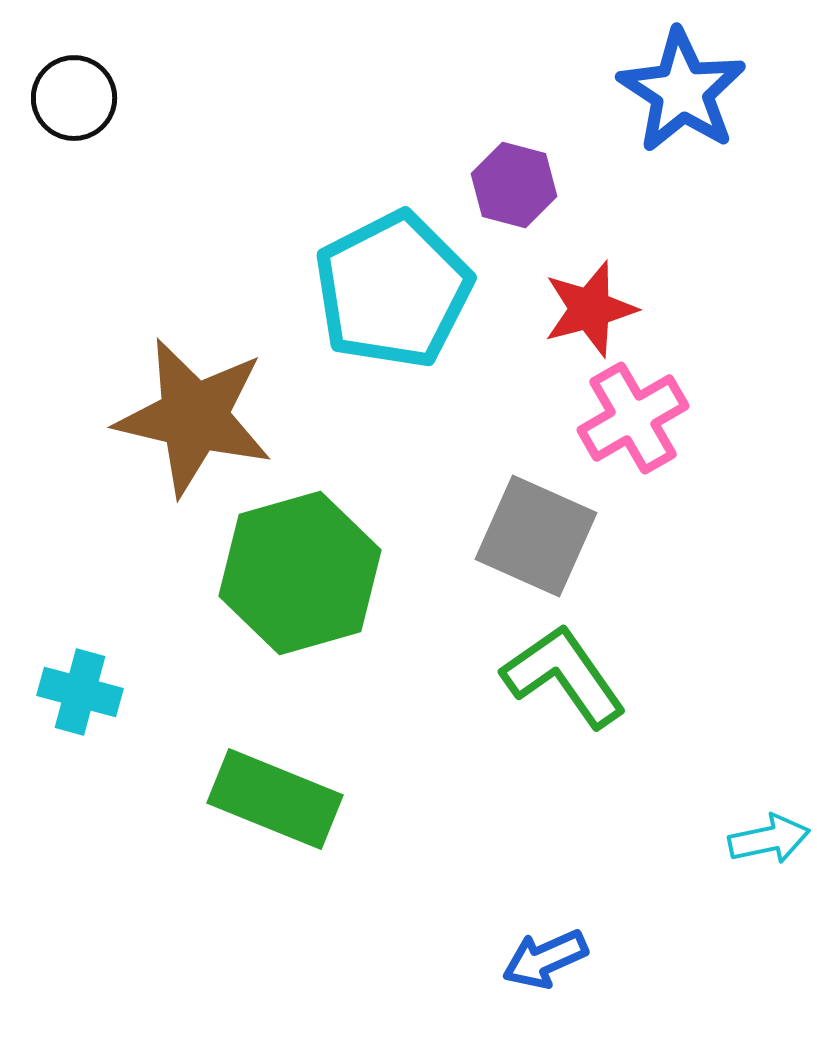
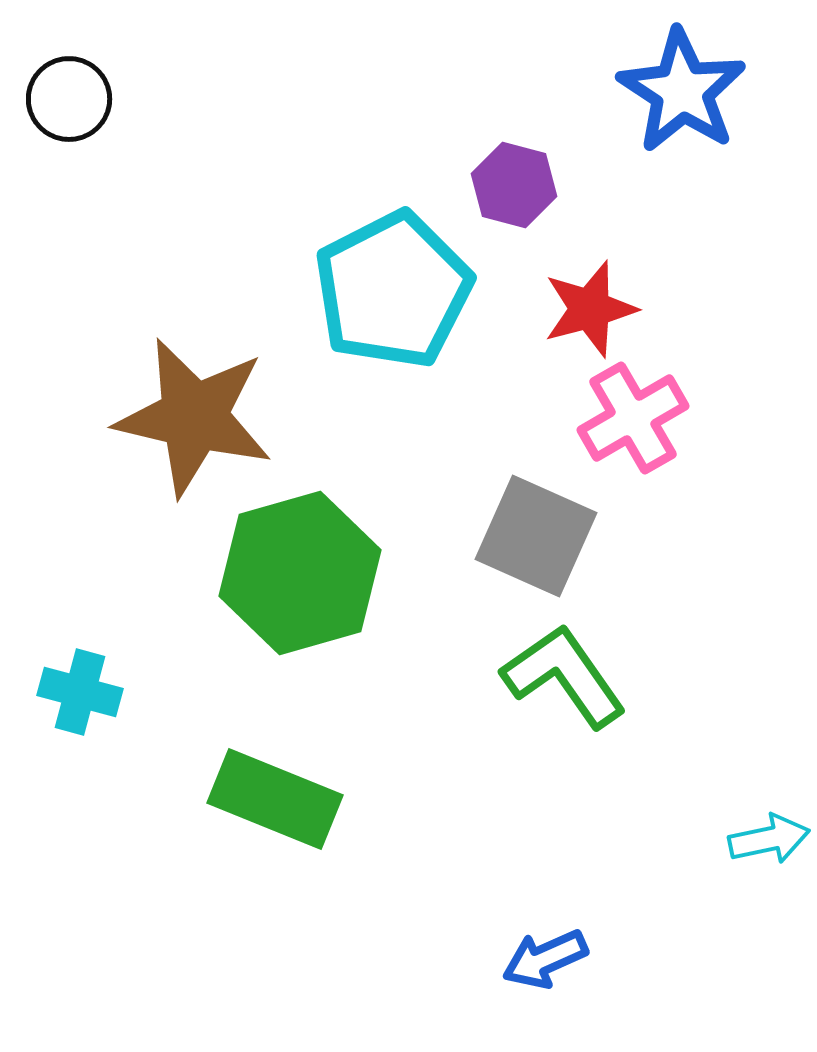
black circle: moved 5 px left, 1 px down
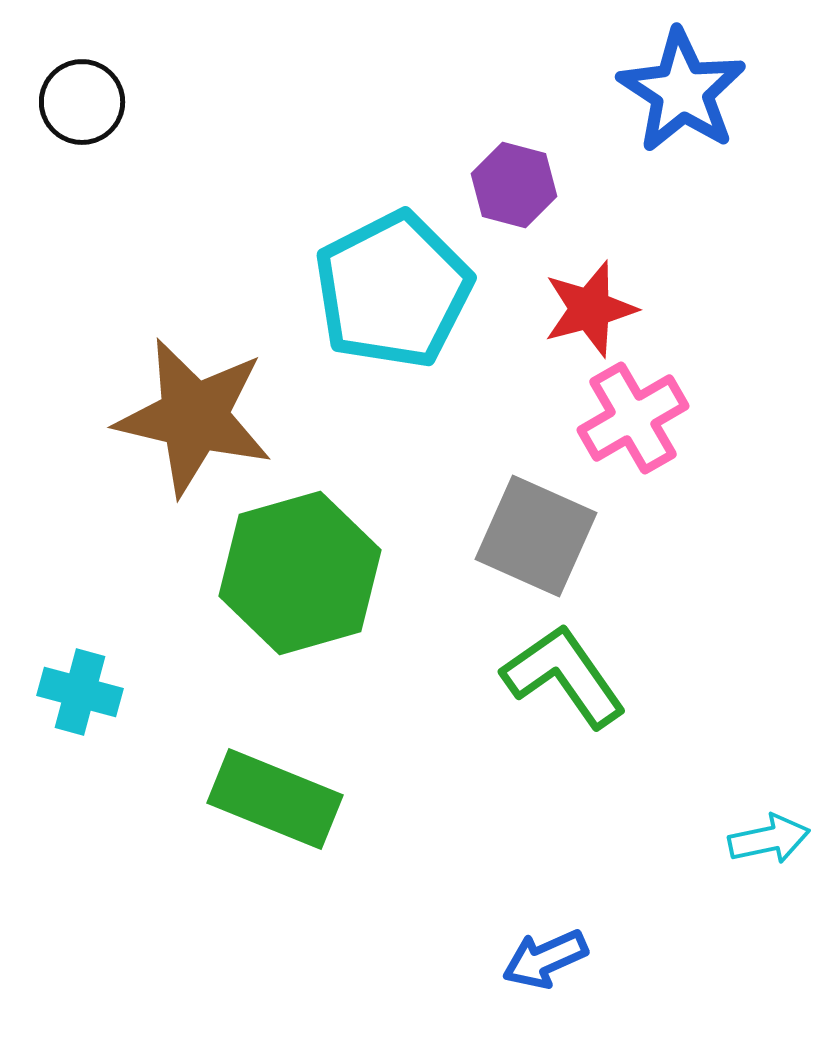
black circle: moved 13 px right, 3 px down
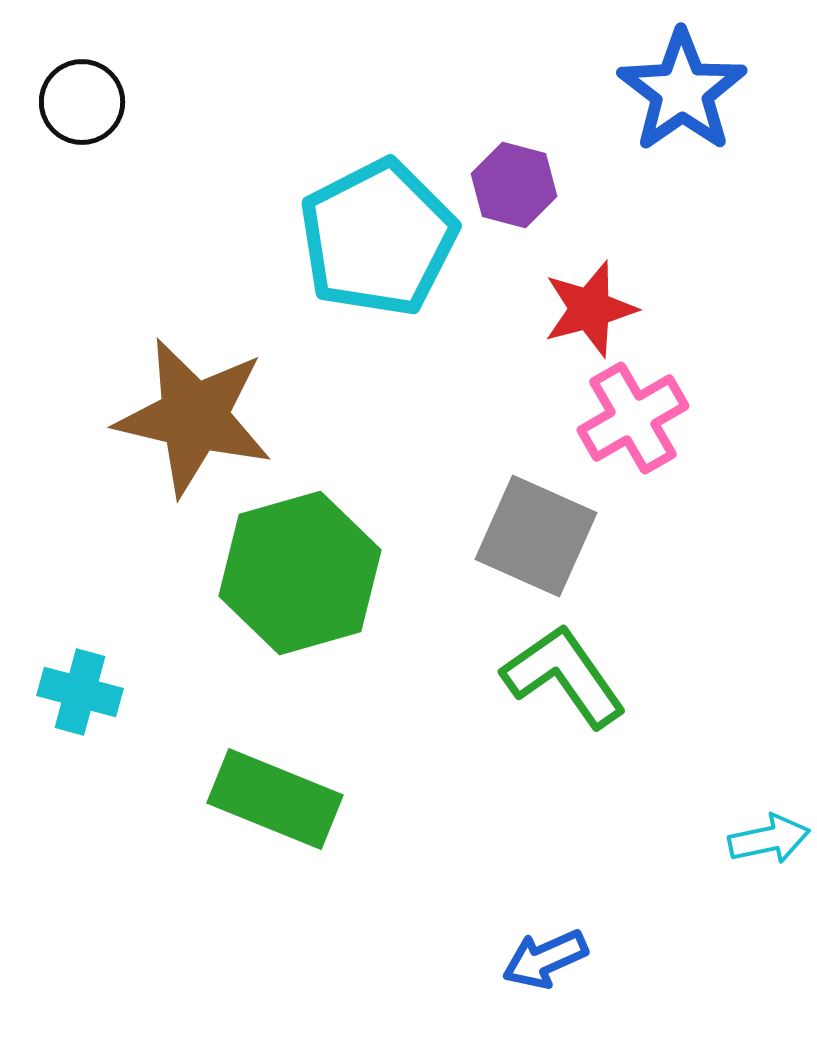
blue star: rotated 4 degrees clockwise
cyan pentagon: moved 15 px left, 52 px up
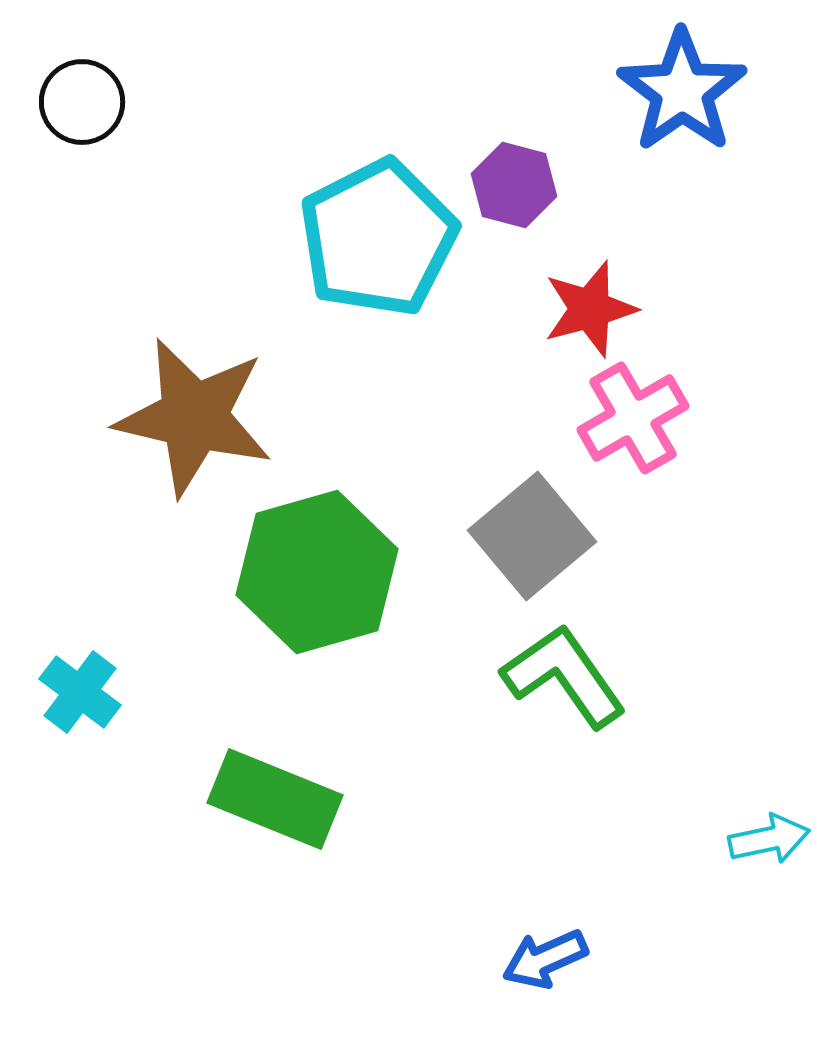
gray square: moved 4 px left; rotated 26 degrees clockwise
green hexagon: moved 17 px right, 1 px up
cyan cross: rotated 22 degrees clockwise
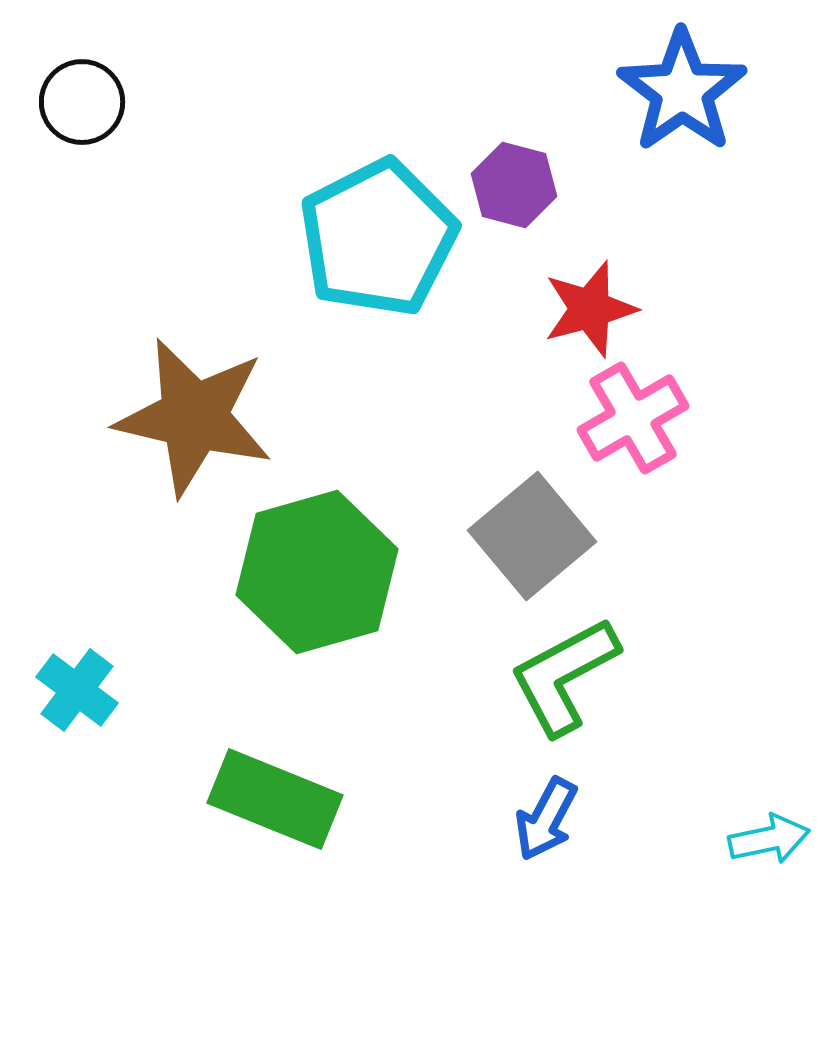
green L-shape: rotated 83 degrees counterclockwise
cyan cross: moved 3 px left, 2 px up
blue arrow: moved 1 px right, 140 px up; rotated 38 degrees counterclockwise
